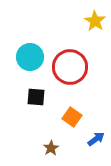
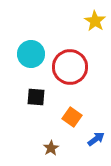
cyan circle: moved 1 px right, 3 px up
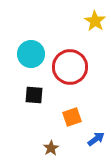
black square: moved 2 px left, 2 px up
orange square: rotated 36 degrees clockwise
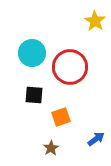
cyan circle: moved 1 px right, 1 px up
orange square: moved 11 px left
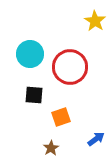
cyan circle: moved 2 px left, 1 px down
